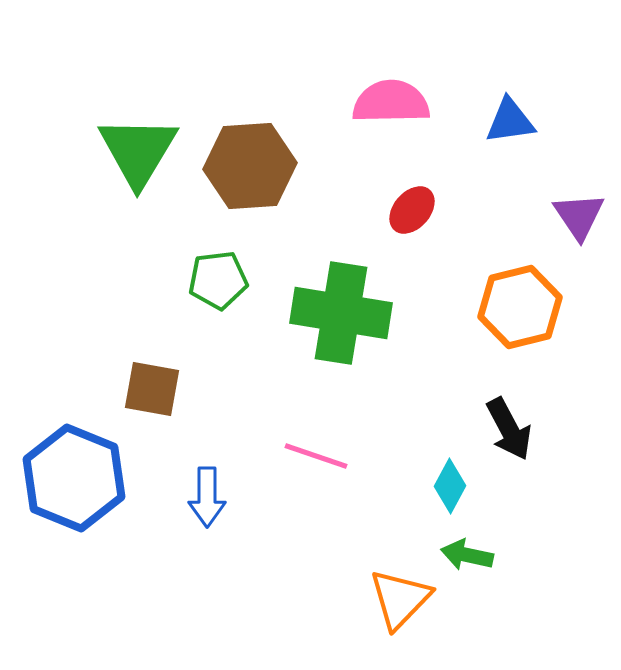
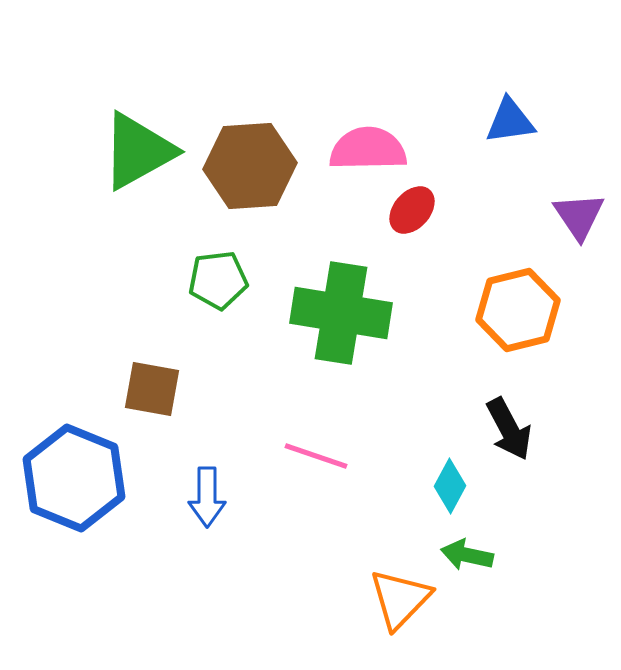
pink semicircle: moved 23 px left, 47 px down
green triangle: rotated 30 degrees clockwise
orange hexagon: moved 2 px left, 3 px down
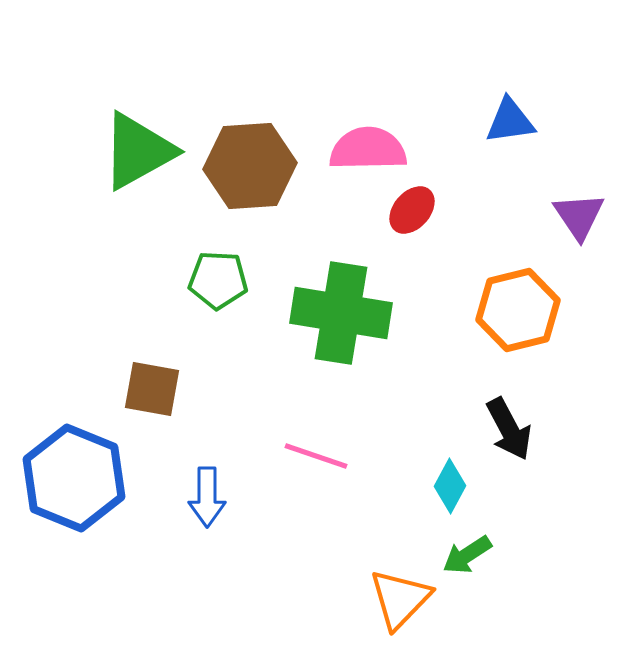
green pentagon: rotated 10 degrees clockwise
green arrow: rotated 45 degrees counterclockwise
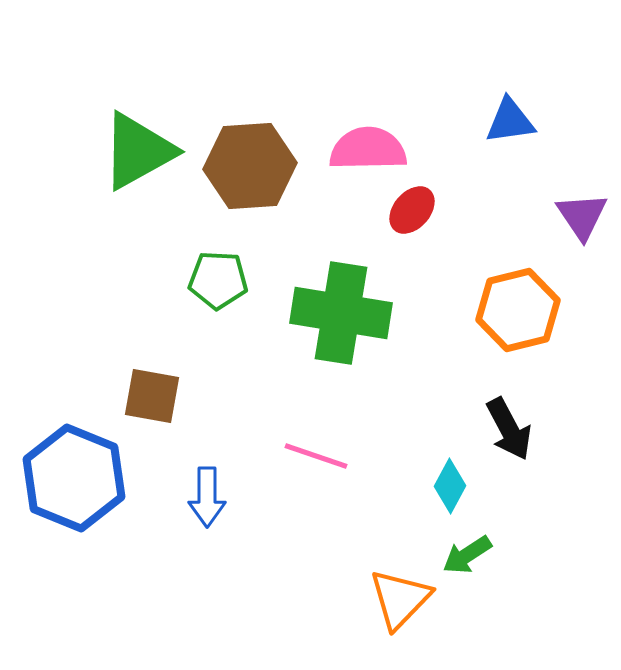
purple triangle: moved 3 px right
brown square: moved 7 px down
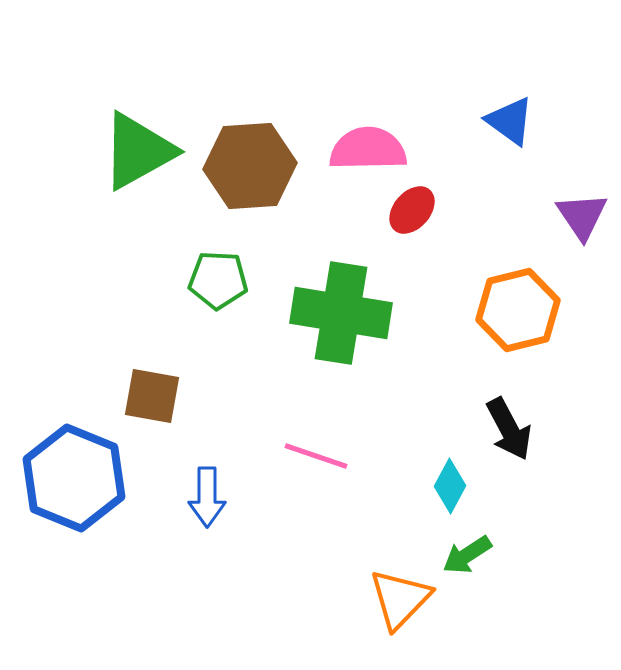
blue triangle: rotated 44 degrees clockwise
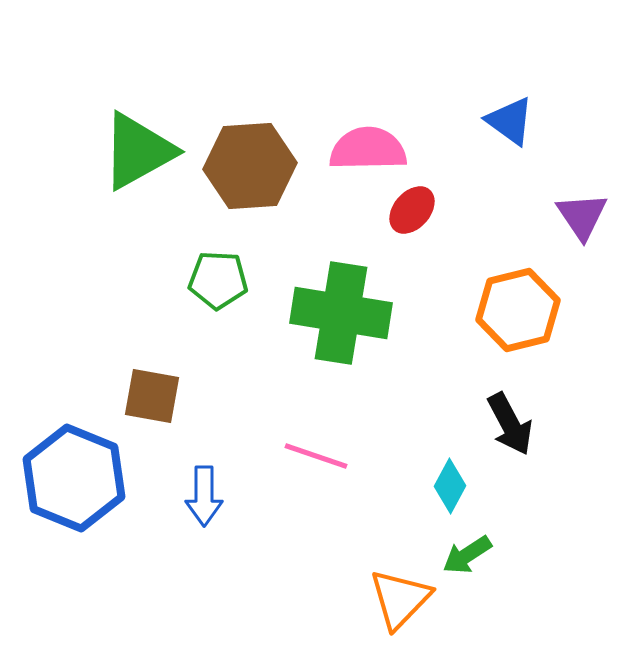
black arrow: moved 1 px right, 5 px up
blue arrow: moved 3 px left, 1 px up
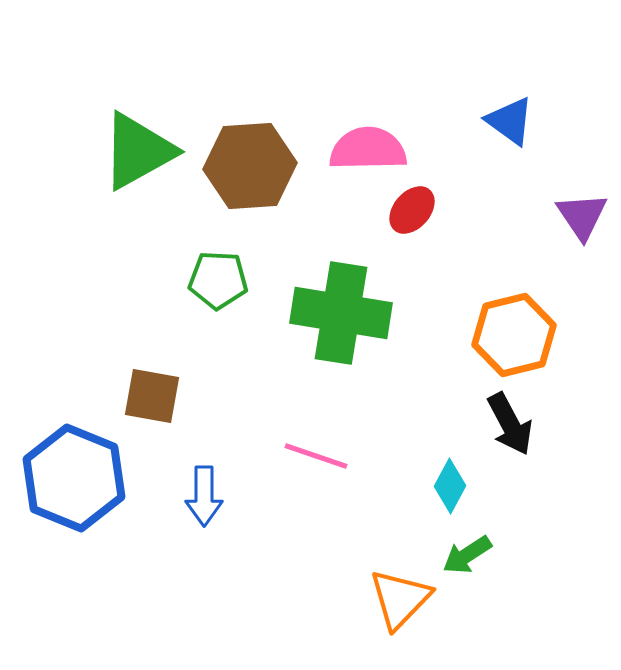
orange hexagon: moved 4 px left, 25 px down
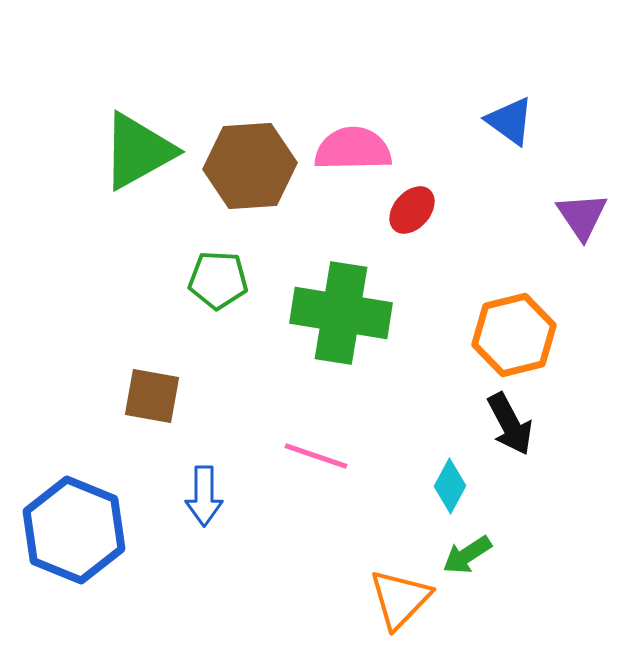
pink semicircle: moved 15 px left
blue hexagon: moved 52 px down
